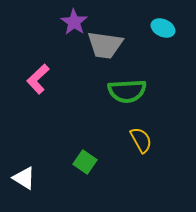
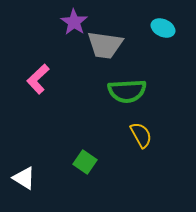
yellow semicircle: moved 5 px up
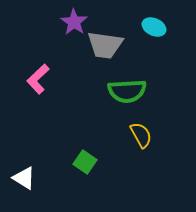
cyan ellipse: moved 9 px left, 1 px up
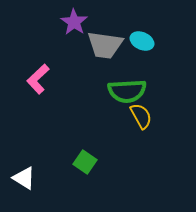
cyan ellipse: moved 12 px left, 14 px down
yellow semicircle: moved 19 px up
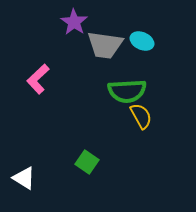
green square: moved 2 px right
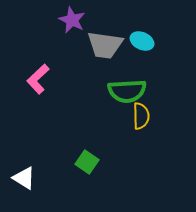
purple star: moved 2 px left, 2 px up; rotated 8 degrees counterclockwise
yellow semicircle: rotated 28 degrees clockwise
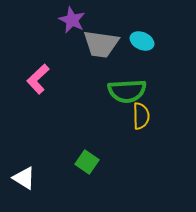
gray trapezoid: moved 4 px left, 1 px up
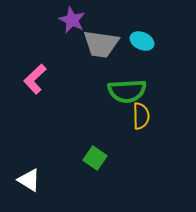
pink L-shape: moved 3 px left
green square: moved 8 px right, 4 px up
white triangle: moved 5 px right, 2 px down
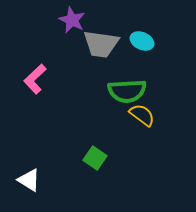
yellow semicircle: moved 1 px right, 1 px up; rotated 52 degrees counterclockwise
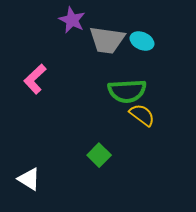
gray trapezoid: moved 6 px right, 4 px up
green square: moved 4 px right, 3 px up; rotated 10 degrees clockwise
white triangle: moved 1 px up
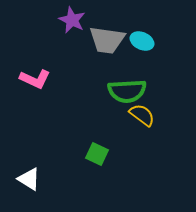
pink L-shape: rotated 112 degrees counterclockwise
green square: moved 2 px left, 1 px up; rotated 20 degrees counterclockwise
